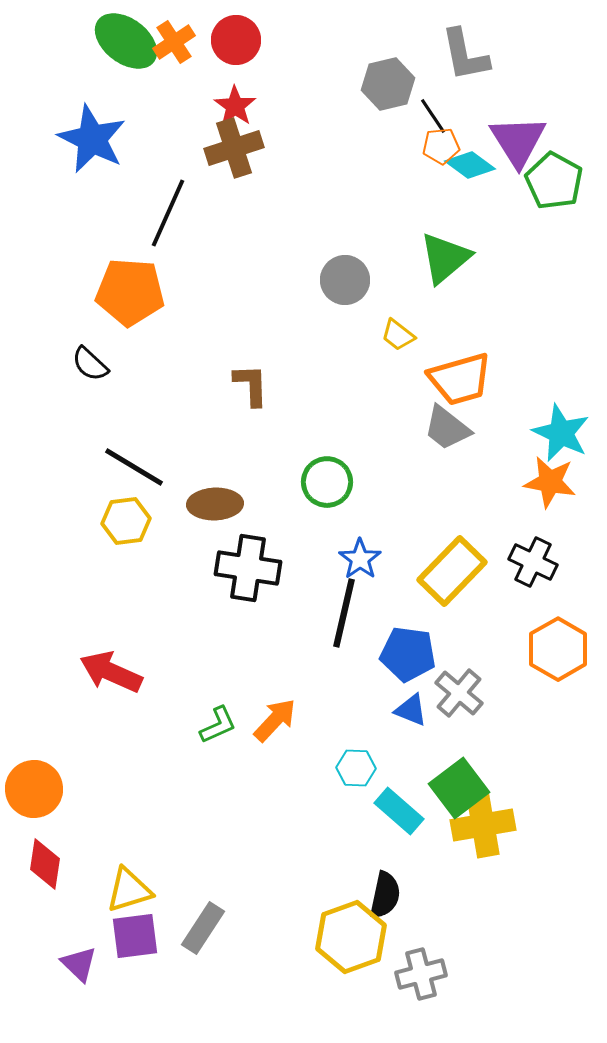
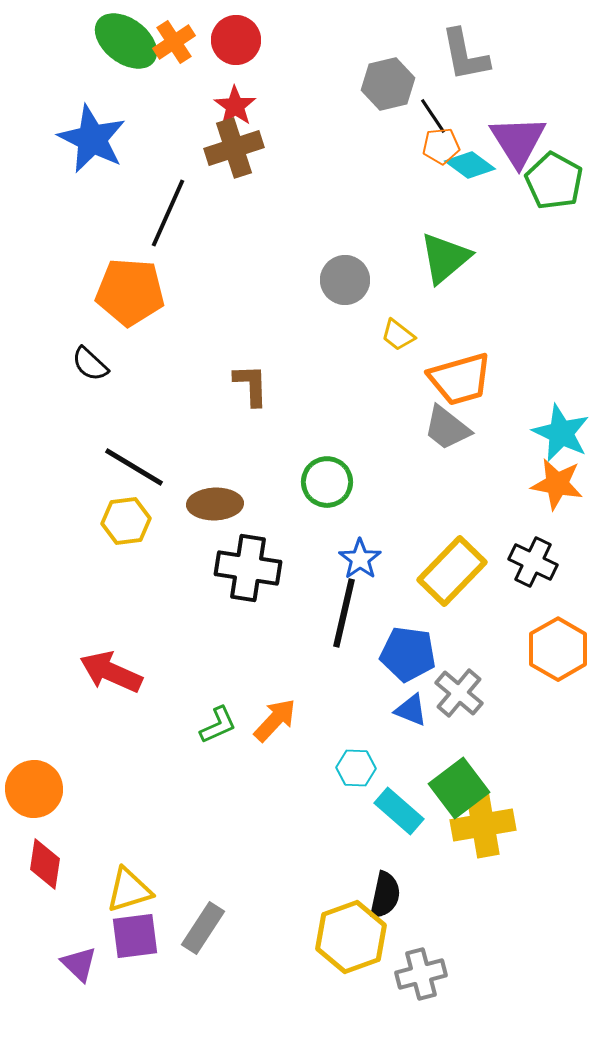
orange star at (550, 482): moved 7 px right, 2 px down
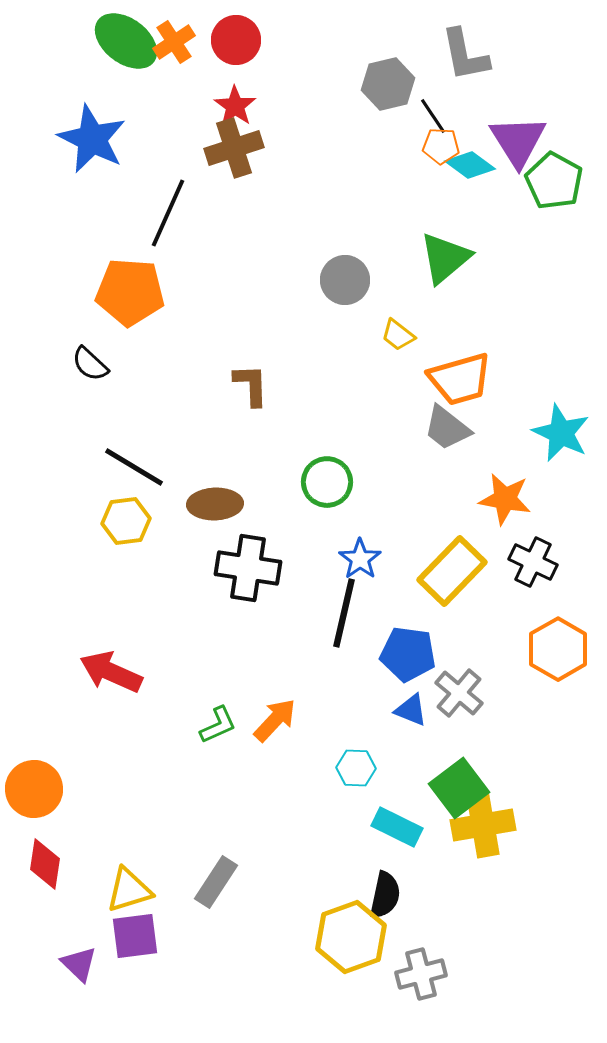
orange pentagon at (441, 146): rotated 9 degrees clockwise
orange star at (557, 484): moved 52 px left, 15 px down
cyan rectangle at (399, 811): moved 2 px left, 16 px down; rotated 15 degrees counterclockwise
gray rectangle at (203, 928): moved 13 px right, 46 px up
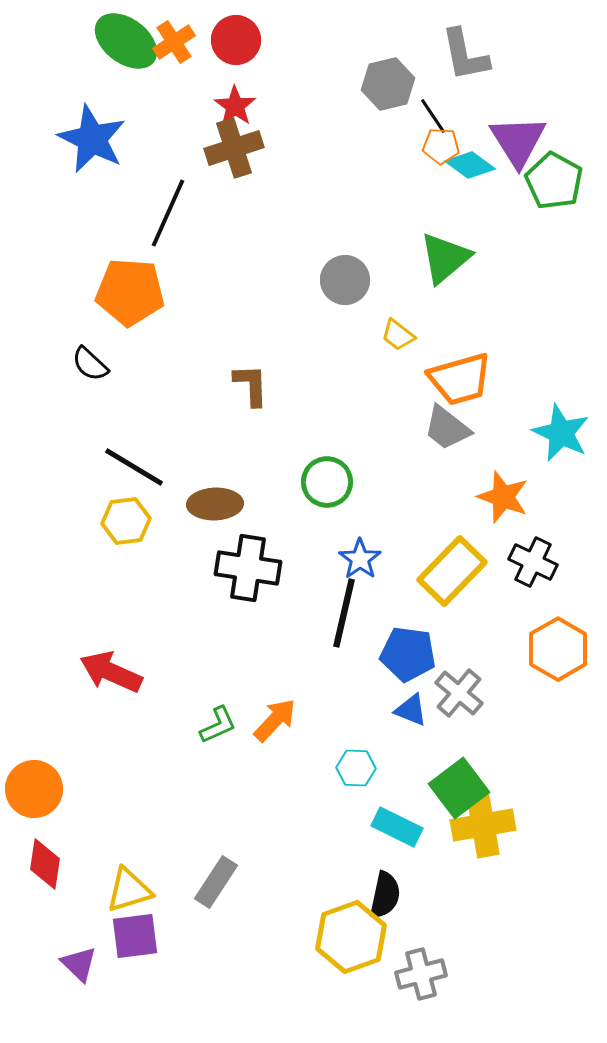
orange star at (505, 499): moved 2 px left, 2 px up; rotated 10 degrees clockwise
